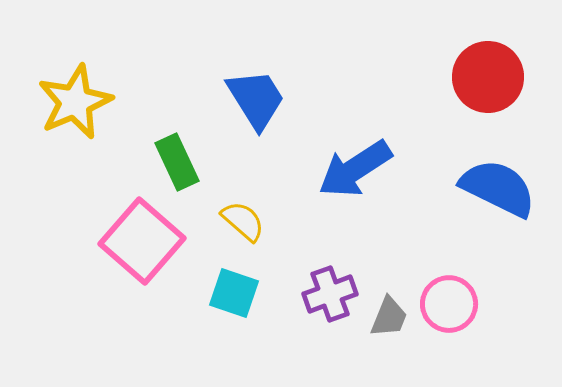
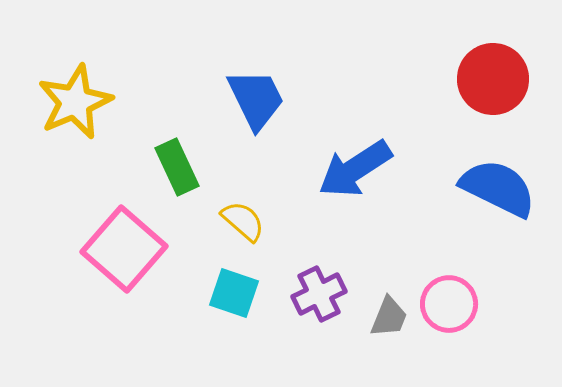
red circle: moved 5 px right, 2 px down
blue trapezoid: rotated 6 degrees clockwise
green rectangle: moved 5 px down
pink square: moved 18 px left, 8 px down
purple cross: moved 11 px left; rotated 6 degrees counterclockwise
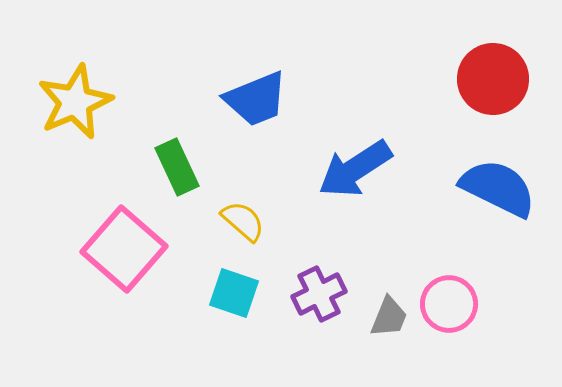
blue trapezoid: rotated 94 degrees clockwise
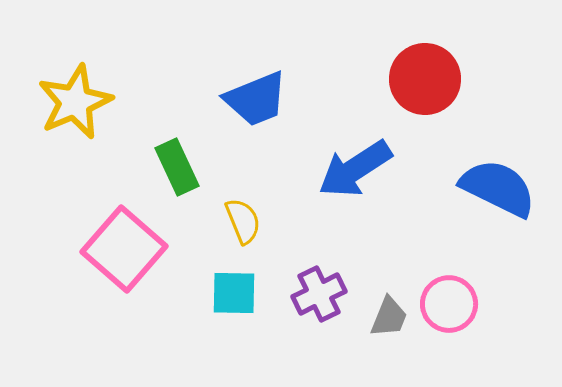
red circle: moved 68 px left
yellow semicircle: rotated 27 degrees clockwise
cyan square: rotated 18 degrees counterclockwise
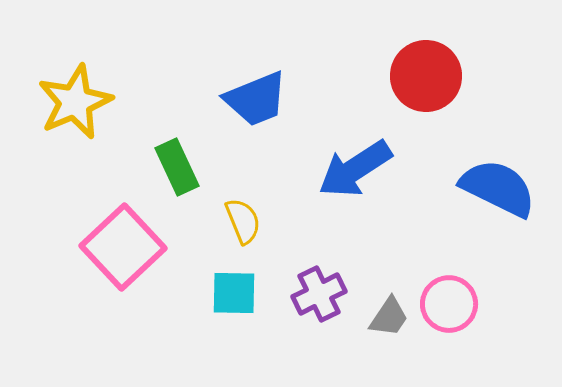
red circle: moved 1 px right, 3 px up
pink square: moved 1 px left, 2 px up; rotated 6 degrees clockwise
gray trapezoid: rotated 12 degrees clockwise
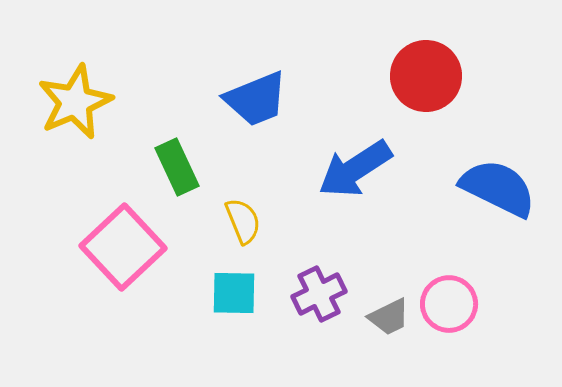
gray trapezoid: rotated 30 degrees clockwise
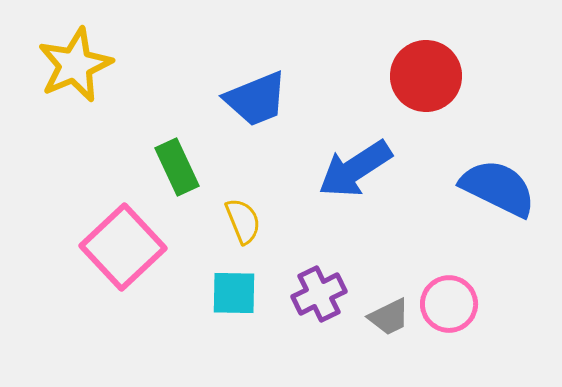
yellow star: moved 37 px up
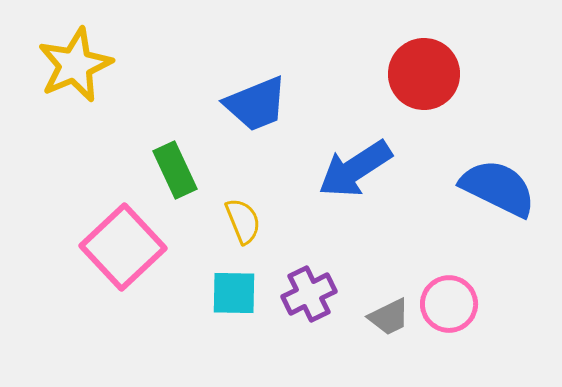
red circle: moved 2 px left, 2 px up
blue trapezoid: moved 5 px down
green rectangle: moved 2 px left, 3 px down
purple cross: moved 10 px left
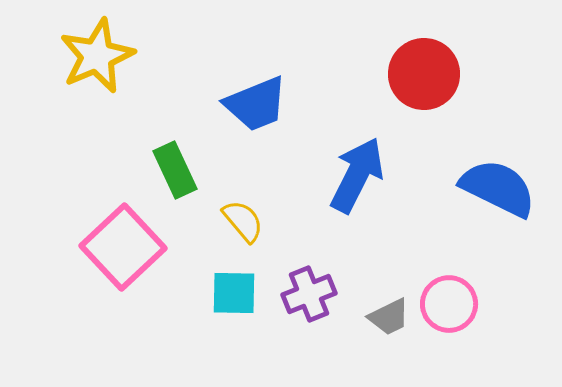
yellow star: moved 22 px right, 9 px up
blue arrow: moved 2 px right, 6 px down; rotated 150 degrees clockwise
yellow semicircle: rotated 18 degrees counterclockwise
purple cross: rotated 4 degrees clockwise
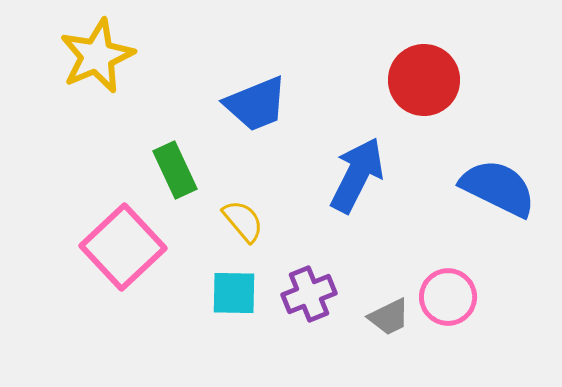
red circle: moved 6 px down
pink circle: moved 1 px left, 7 px up
